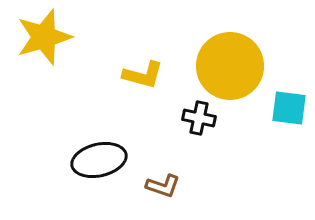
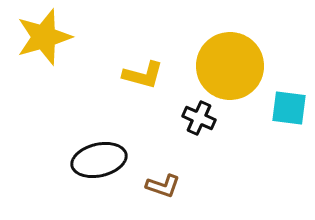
black cross: rotated 12 degrees clockwise
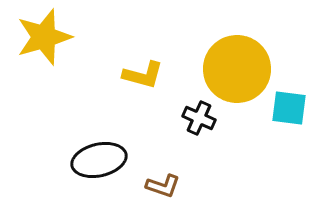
yellow circle: moved 7 px right, 3 px down
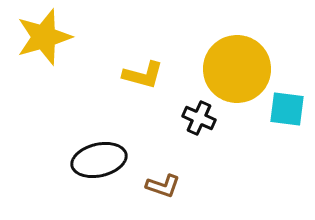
cyan square: moved 2 px left, 1 px down
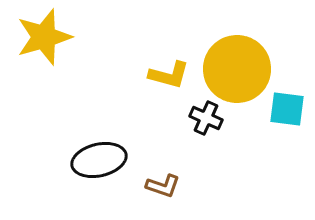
yellow L-shape: moved 26 px right
black cross: moved 7 px right
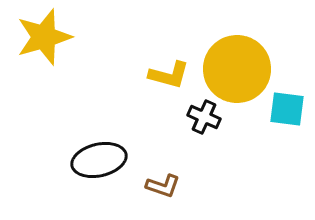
black cross: moved 2 px left, 1 px up
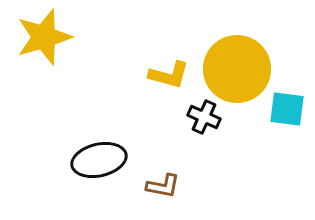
brown L-shape: rotated 8 degrees counterclockwise
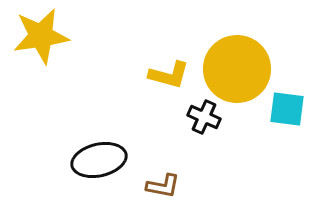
yellow star: moved 3 px left, 1 px up; rotated 8 degrees clockwise
